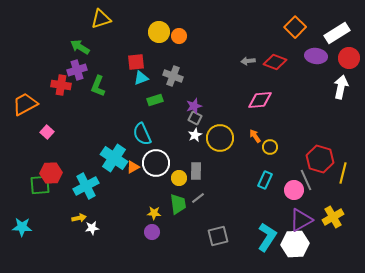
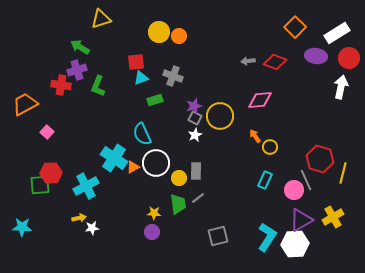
yellow circle at (220, 138): moved 22 px up
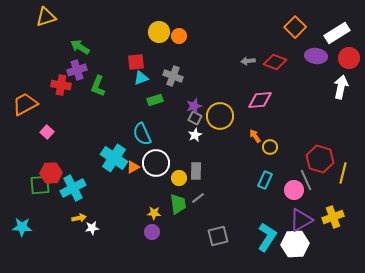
yellow triangle at (101, 19): moved 55 px left, 2 px up
cyan cross at (86, 186): moved 13 px left, 2 px down
yellow cross at (333, 217): rotated 10 degrees clockwise
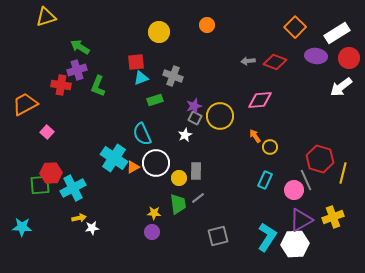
orange circle at (179, 36): moved 28 px right, 11 px up
white arrow at (341, 87): rotated 140 degrees counterclockwise
white star at (195, 135): moved 10 px left
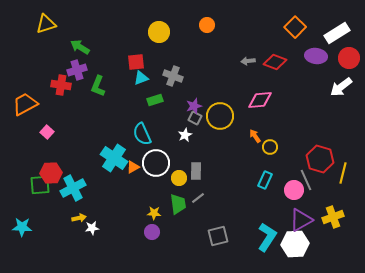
yellow triangle at (46, 17): moved 7 px down
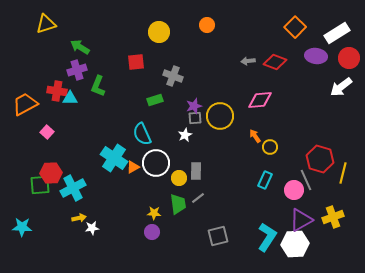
cyan triangle at (141, 78): moved 71 px left, 20 px down; rotated 21 degrees clockwise
red cross at (61, 85): moved 4 px left, 6 px down
gray square at (195, 118): rotated 32 degrees counterclockwise
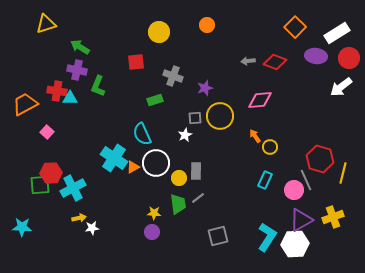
purple cross at (77, 70): rotated 30 degrees clockwise
purple star at (194, 106): moved 11 px right, 18 px up
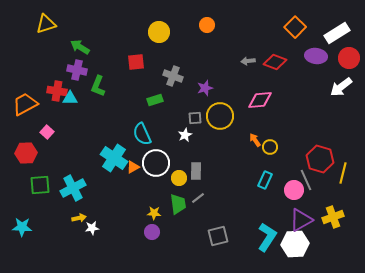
orange arrow at (255, 136): moved 4 px down
red hexagon at (51, 173): moved 25 px left, 20 px up
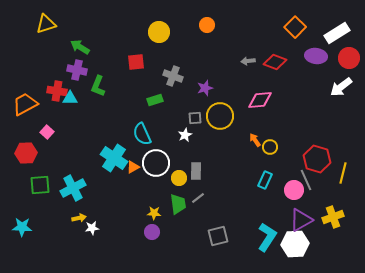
red hexagon at (320, 159): moved 3 px left
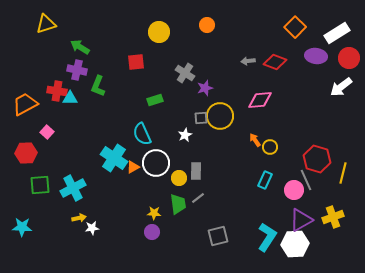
gray cross at (173, 76): moved 12 px right, 3 px up; rotated 12 degrees clockwise
gray square at (195, 118): moved 6 px right
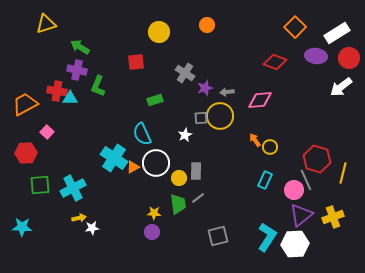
gray arrow at (248, 61): moved 21 px left, 31 px down
purple triangle at (301, 220): moved 5 px up; rotated 10 degrees counterclockwise
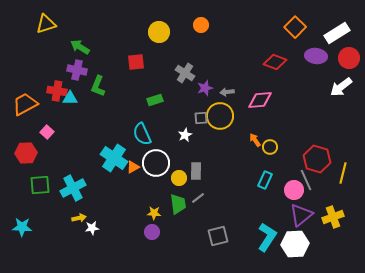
orange circle at (207, 25): moved 6 px left
